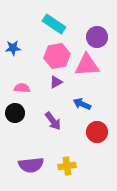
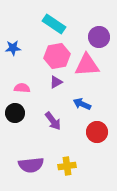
purple circle: moved 2 px right
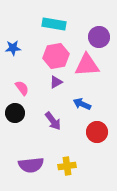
cyan rectangle: rotated 25 degrees counterclockwise
pink hexagon: moved 1 px left
pink semicircle: rotated 49 degrees clockwise
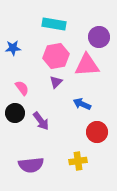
purple triangle: rotated 16 degrees counterclockwise
purple arrow: moved 12 px left
yellow cross: moved 11 px right, 5 px up
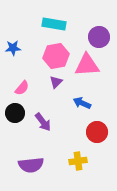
pink semicircle: rotated 77 degrees clockwise
blue arrow: moved 1 px up
purple arrow: moved 2 px right, 1 px down
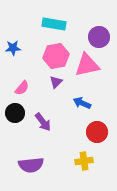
pink triangle: rotated 8 degrees counterclockwise
yellow cross: moved 6 px right
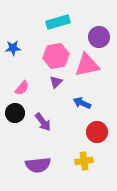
cyan rectangle: moved 4 px right, 2 px up; rotated 25 degrees counterclockwise
purple semicircle: moved 7 px right
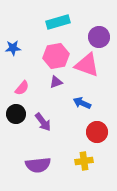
pink triangle: rotated 32 degrees clockwise
purple triangle: rotated 24 degrees clockwise
black circle: moved 1 px right, 1 px down
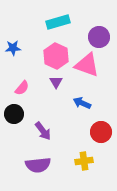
pink hexagon: rotated 25 degrees counterclockwise
purple triangle: rotated 40 degrees counterclockwise
black circle: moved 2 px left
purple arrow: moved 9 px down
red circle: moved 4 px right
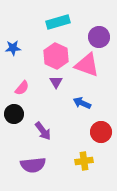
purple semicircle: moved 5 px left
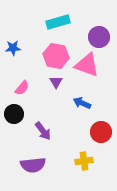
pink hexagon: rotated 15 degrees counterclockwise
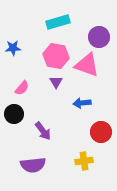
blue arrow: rotated 30 degrees counterclockwise
